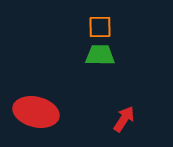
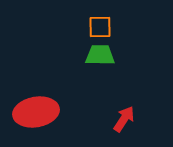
red ellipse: rotated 24 degrees counterclockwise
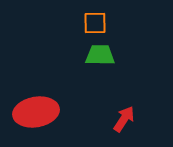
orange square: moved 5 px left, 4 px up
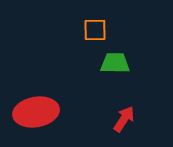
orange square: moved 7 px down
green trapezoid: moved 15 px right, 8 px down
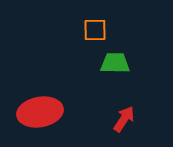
red ellipse: moved 4 px right
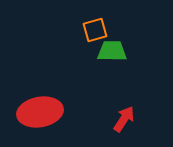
orange square: rotated 15 degrees counterclockwise
green trapezoid: moved 3 px left, 12 px up
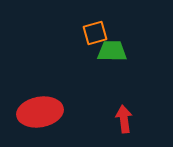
orange square: moved 3 px down
red arrow: rotated 40 degrees counterclockwise
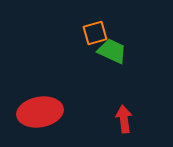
green trapezoid: rotated 24 degrees clockwise
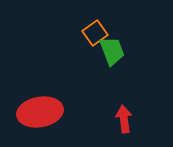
orange square: rotated 20 degrees counterclockwise
green trapezoid: rotated 44 degrees clockwise
